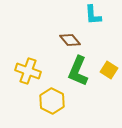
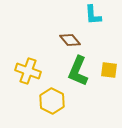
yellow square: rotated 24 degrees counterclockwise
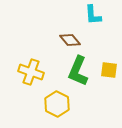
yellow cross: moved 3 px right, 1 px down
yellow hexagon: moved 5 px right, 3 px down
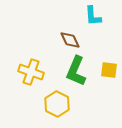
cyan L-shape: moved 1 px down
brown diamond: rotated 15 degrees clockwise
green L-shape: moved 2 px left
